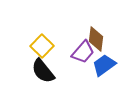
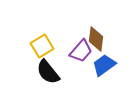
yellow square: rotated 15 degrees clockwise
purple trapezoid: moved 2 px left, 1 px up
black semicircle: moved 5 px right, 1 px down
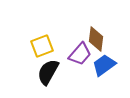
yellow square: rotated 10 degrees clockwise
purple trapezoid: moved 1 px left, 3 px down
black semicircle: rotated 68 degrees clockwise
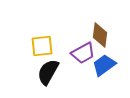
brown diamond: moved 4 px right, 4 px up
yellow square: rotated 15 degrees clockwise
purple trapezoid: moved 3 px right, 1 px up; rotated 20 degrees clockwise
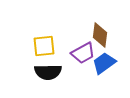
yellow square: moved 2 px right
blue trapezoid: moved 2 px up
black semicircle: rotated 120 degrees counterclockwise
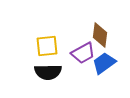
yellow square: moved 3 px right
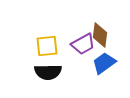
purple trapezoid: moved 9 px up
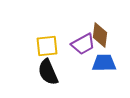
blue trapezoid: rotated 35 degrees clockwise
black semicircle: rotated 68 degrees clockwise
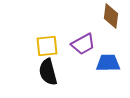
brown diamond: moved 11 px right, 19 px up
blue trapezoid: moved 4 px right
black semicircle: rotated 8 degrees clockwise
